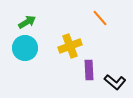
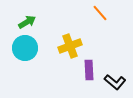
orange line: moved 5 px up
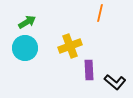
orange line: rotated 54 degrees clockwise
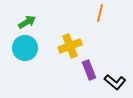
purple rectangle: rotated 18 degrees counterclockwise
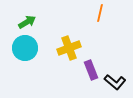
yellow cross: moved 1 px left, 2 px down
purple rectangle: moved 2 px right
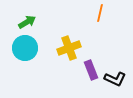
black L-shape: moved 3 px up; rotated 15 degrees counterclockwise
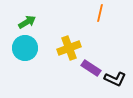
purple rectangle: moved 2 px up; rotated 36 degrees counterclockwise
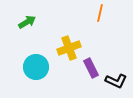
cyan circle: moved 11 px right, 19 px down
purple rectangle: rotated 30 degrees clockwise
black L-shape: moved 1 px right, 2 px down
